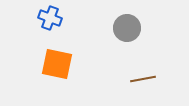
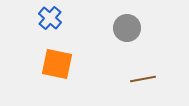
blue cross: rotated 20 degrees clockwise
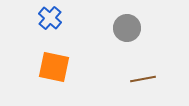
orange square: moved 3 px left, 3 px down
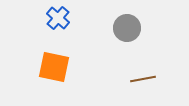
blue cross: moved 8 px right
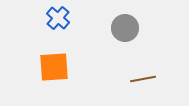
gray circle: moved 2 px left
orange square: rotated 16 degrees counterclockwise
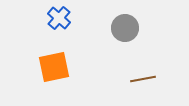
blue cross: moved 1 px right
orange square: rotated 8 degrees counterclockwise
